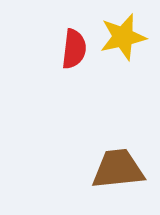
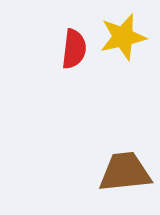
brown trapezoid: moved 7 px right, 3 px down
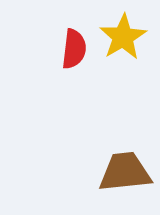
yellow star: rotated 18 degrees counterclockwise
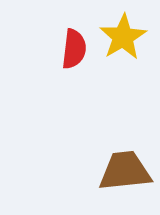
brown trapezoid: moved 1 px up
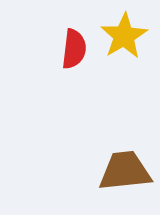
yellow star: moved 1 px right, 1 px up
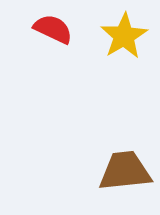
red semicircle: moved 21 px left, 20 px up; rotated 72 degrees counterclockwise
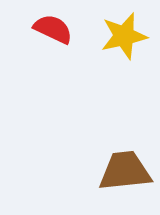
yellow star: rotated 18 degrees clockwise
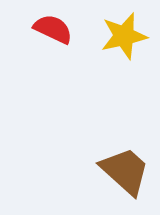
brown trapezoid: rotated 48 degrees clockwise
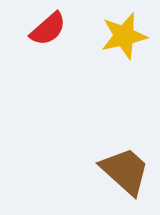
red semicircle: moved 5 px left; rotated 114 degrees clockwise
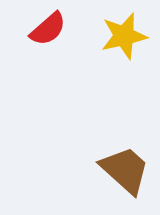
brown trapezoid: moved 1 px up
